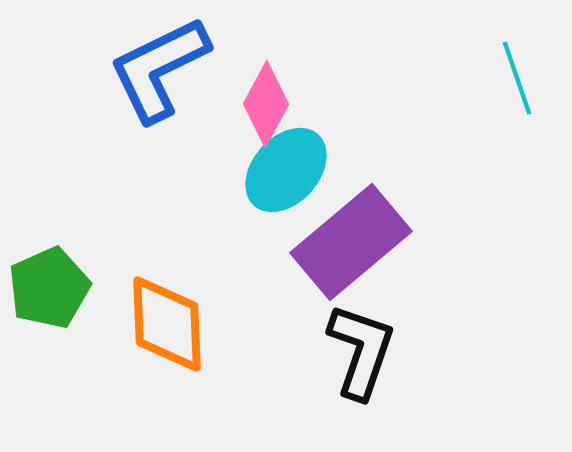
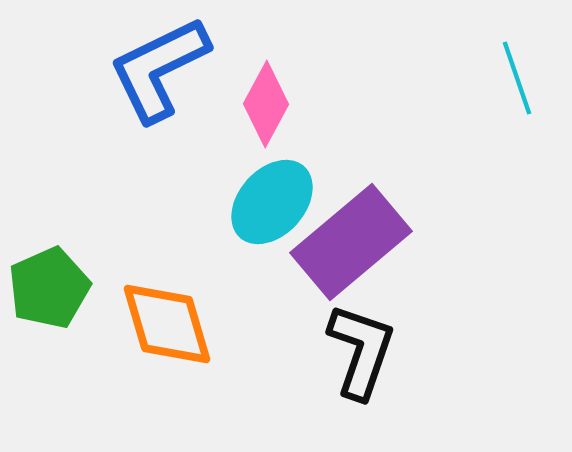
cyan ellipse: moved 14 px left, 32 px down
orange diamond: rotated 14 degrees counterclockwise
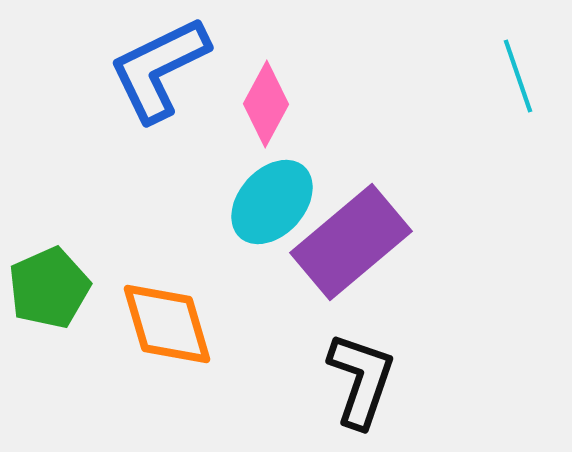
cyan line: moved 1 px right, 2 px up
black L-shape: moved 29 px down
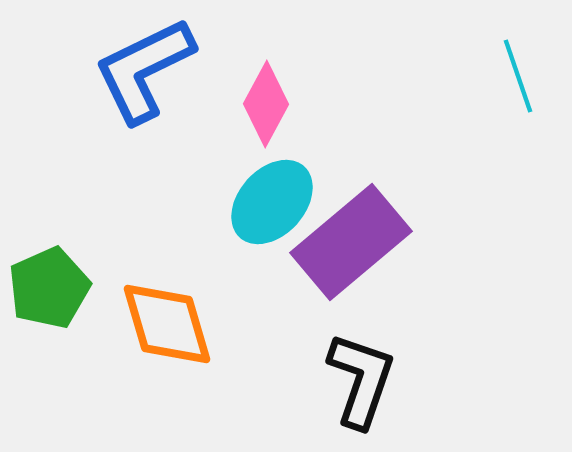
blue L-shape: moved 15 px left, 1 px down
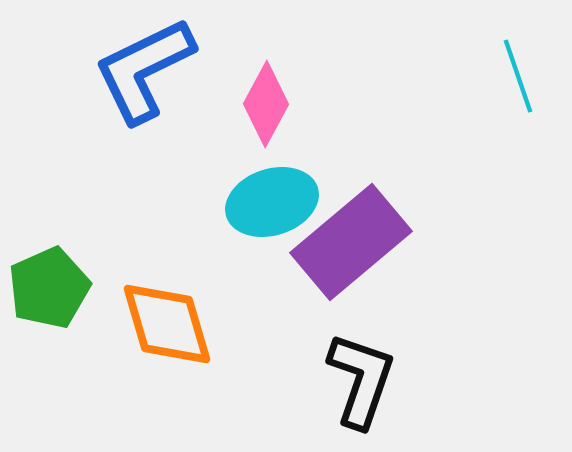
cyan ellipse: rotated 30 degrees clockwise
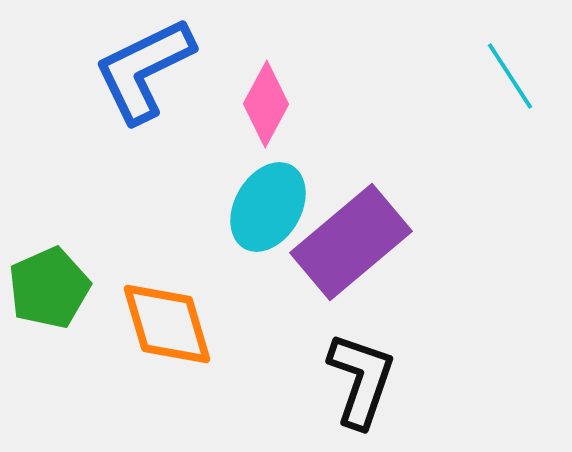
cyan line: moved 8 px left; rotated 14 degrees counterclockwise
cyan ellipse: moved 4 px left, 5 px down; rotated 42 degrees counterclockwise
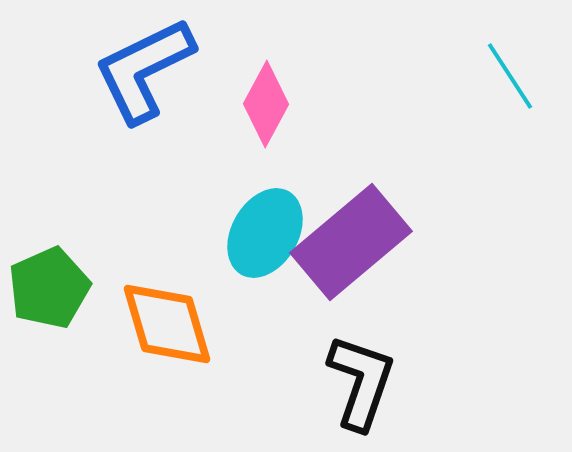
cyan ellipse: moved 3 px left, 26 px down
black L-shape: moved 2 px down
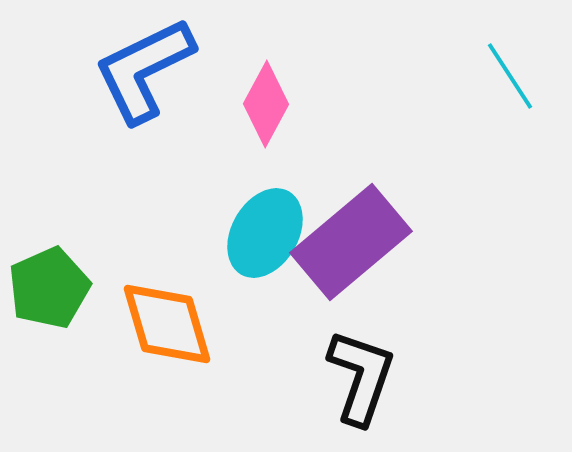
black L-shape: moved 5 px up
